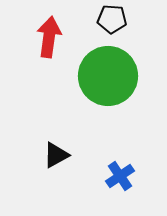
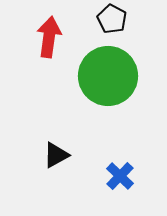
black pentagon: rotated 24 degrees clockwise
blue cross: rotated 12 degrees counterclockwise
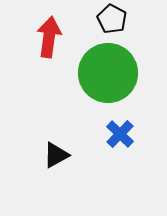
green circle: moved 3 px up
blue cross: moved 42 px up
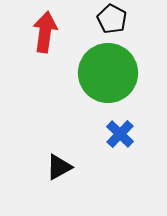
red arrow: moved 4 px left, 5 px up
black triangle: moved 3 px right, 12 px down
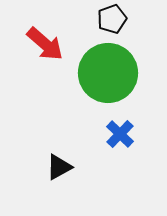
black pentagon: rotated 24 degrees clockwise
red arrow: moved 12 px down; rotated 123 degrees clockwise
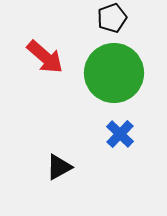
black pentagon: moved 1 px up
red arrow: moved 13 px down
green circle: moved 6 px right
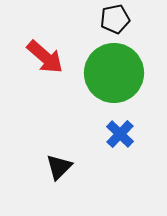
black pentagon: moved 3 px right, 1 px down; rotated 8 degrees clockwise
black triangle: rotated 16 degrees counterclockwise
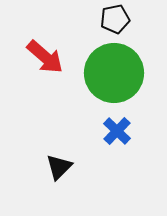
blue cross: moved 3 px left, 3 px up
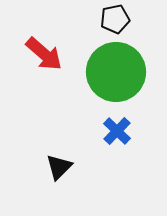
red arrow: moved 1 px left, 3 px up
green circle: moved 2 px right, 1 px up
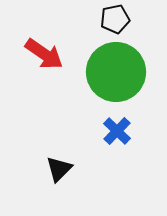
red arrow: rotated 6 degrees counterclockwise
black triangle: moved 2 px down
